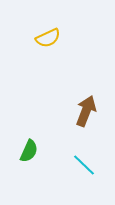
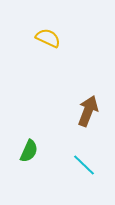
yellow semicircle: rotated 130 degrees counterclockwise
brown arrow: moved 2 px right
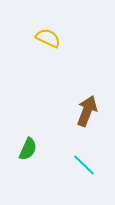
brown arrow: moved 1 px left
green semicircle: moved 1 px left, 2 px up
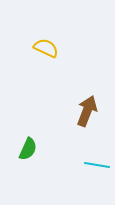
yellow semicircle: moved 2 px left, 10 px down
cyan line: moved 13 px right; rotated 35 degrees counterclockwise
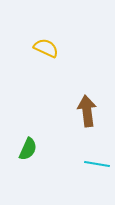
brown arrow: rotated 28 degrees counterclockwise
cyan line: moved 1 px up
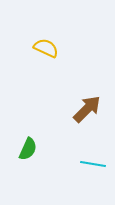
brown arrow: moved 2 px up; rotated 52 degrees clockwise
cyan line: moved 4 px left
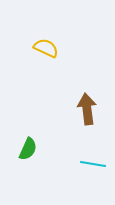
brown arrow: rotated 52 degrees counterclockwise
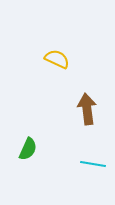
yellow semicircle: moved 11 px right, 11 px down
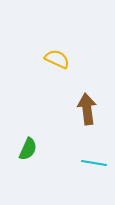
cyan line: moved 1 px right, 1 px up
